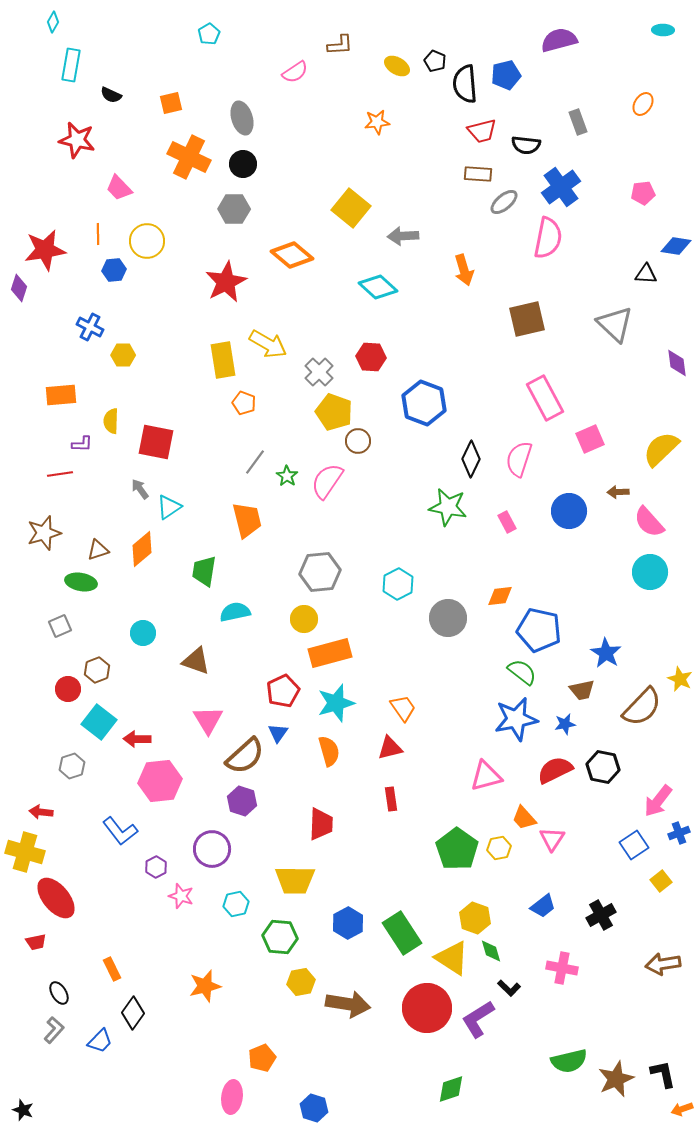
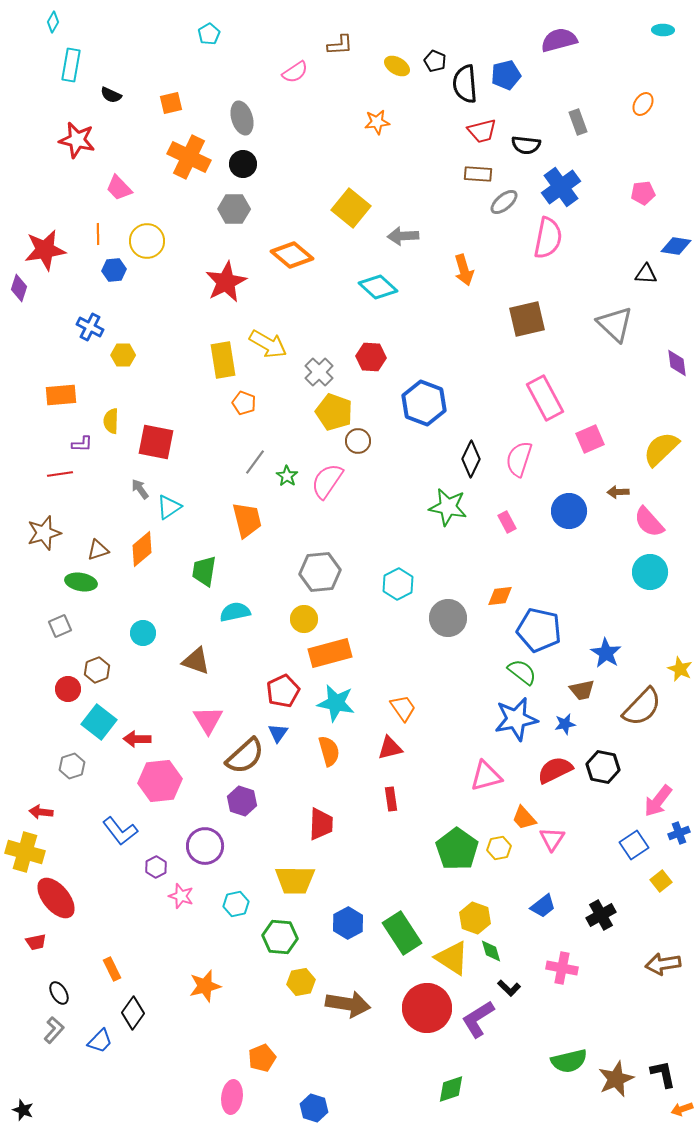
yellow star at (680, 679): moved 10 px up
cyan star at (336, 703): rotated 27 degrees clockwise
purple circle at (212, 849): moved 7 px left, 3 px up
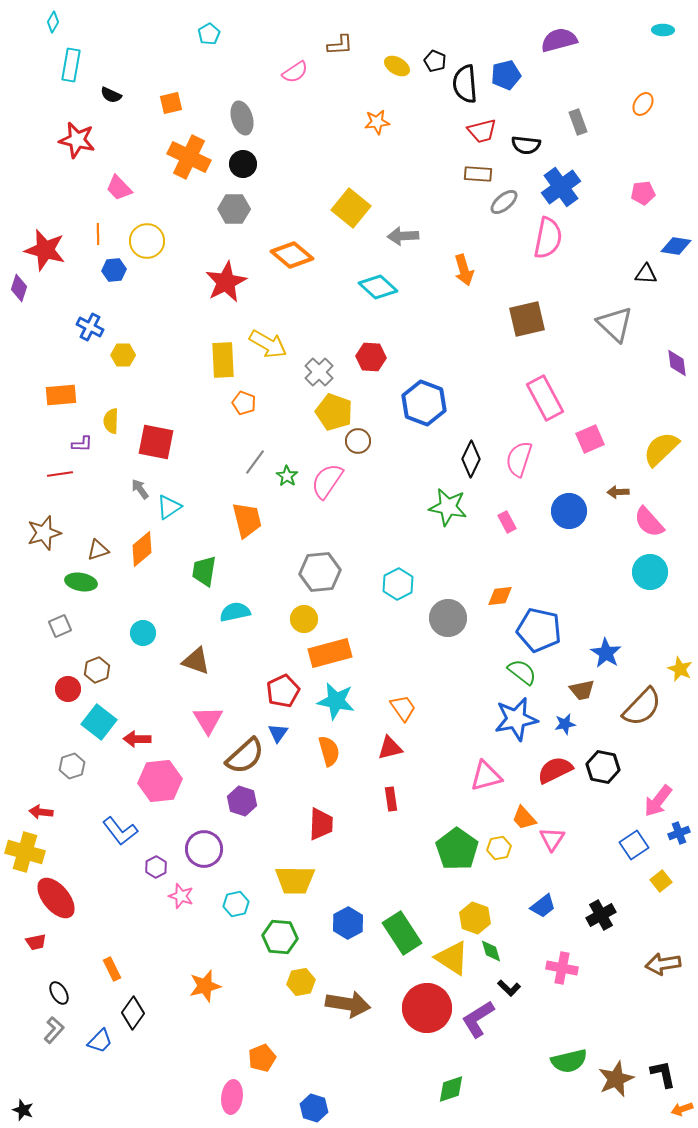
red star at (45, 250): rotated 24 degrees clockwise
yellow rectangle at (223, 360): rotated 6 degrees clockwise
cyan star at (336, 703): moved 2 px up
purple circle at (205, 846): moved 1 px left, 3 px down
